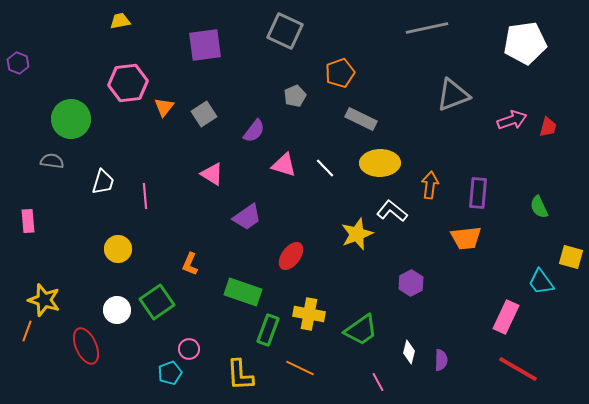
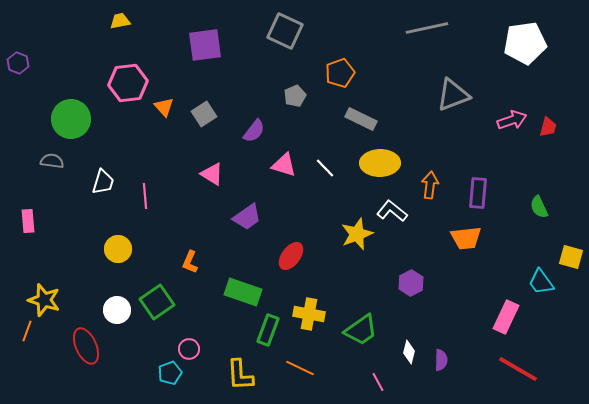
orange triangle at (164, 107): rotated 20 degrees counterclockwise
orange L-shape at (190, 264): moved 2 px up
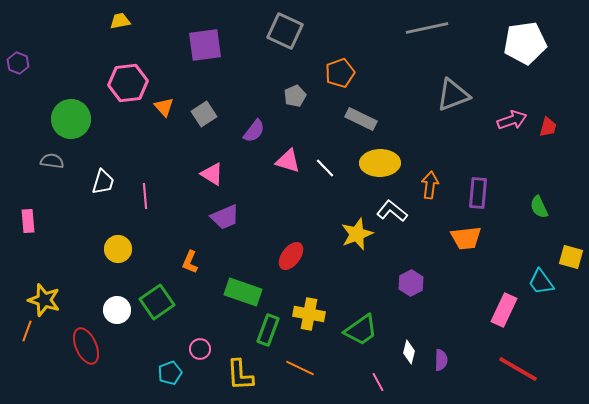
pink triangle at (284, 165): moved 4 px right, 4 px up
purple trapezoid at (247, 217): moved 22 px left; rotated 12 degrees clockwise
pink rectangle at (506, 317): moved 2 px left, 7 px up
pink circle at (189, 349): moved 11 px right
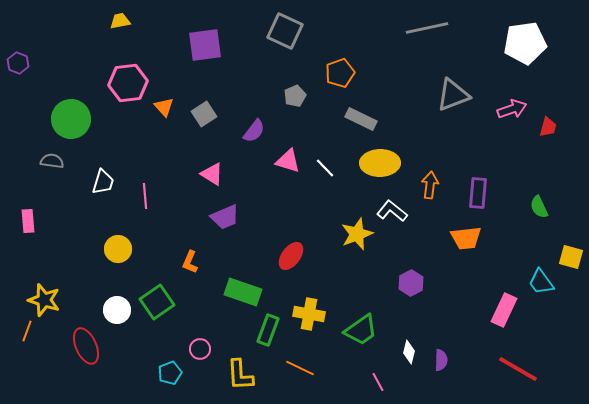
pink arrow at (512, 120): moved 11 px up
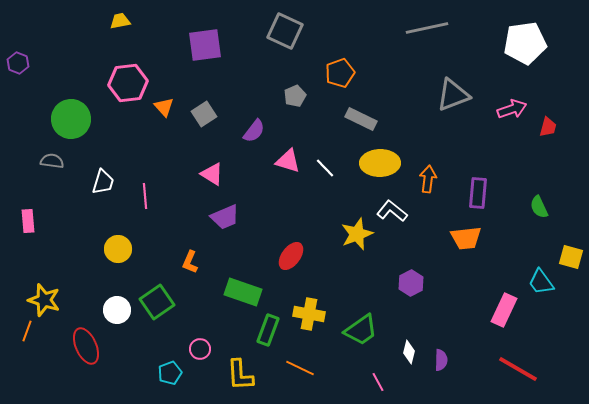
orange arrow at (430, 185): moved 2 px left, 6 px up
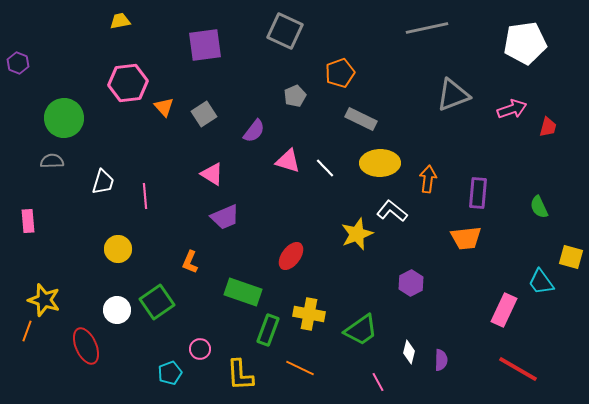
green circle at (71, 119): moved 7 px left, 1 px up
gray semicircle at (52, 161): rotated 10 degrees counterclockwise
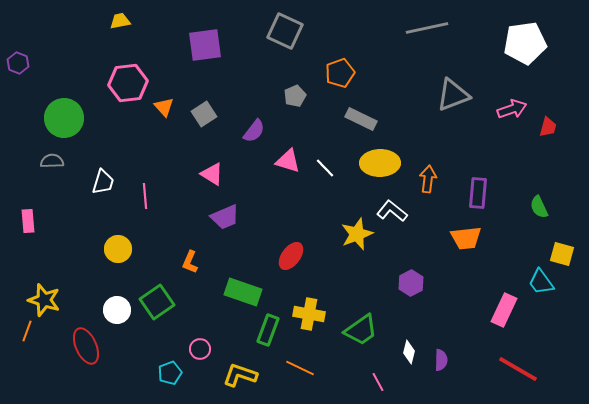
yellow square at (571, 257): moved 9 px left, 3 px up
yellow L-shape at (240, 375): rotated 112 degrees clockwise
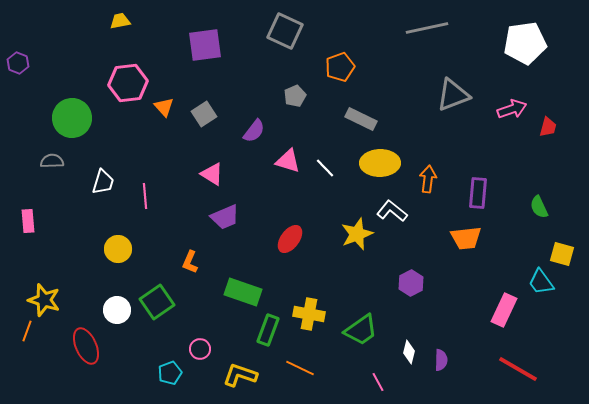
orange pentagon at (340, 73): moved 6 px up
green circle at (64, 118): moved 8 px right
red ellipse at (291, 256): moved 1 px left, 17 px up
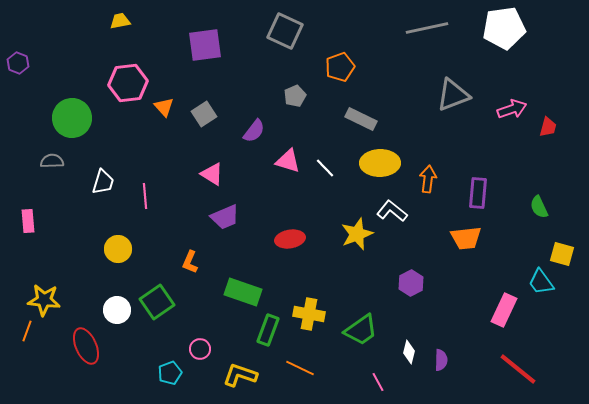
white pentagon at (525, 43): moved 21 px left, 15 px up
red ellipse at (290, 239): rotated 44 degrees clockwise
yellow star at (44, 300): rotated 12 degrees counterclockwise
red line at (518, 369): rotated 9 degrees clockwise
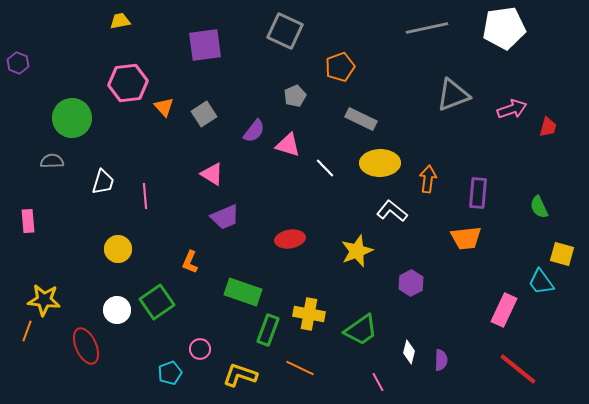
pink triangle at (288, 161): moved 16 px up
yellow star at (357, 234): moved 17 px down
